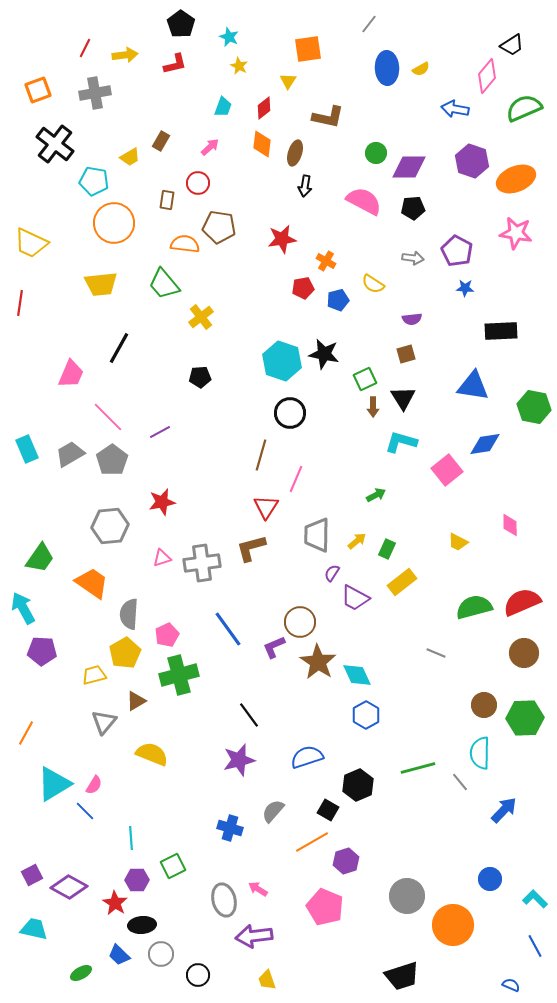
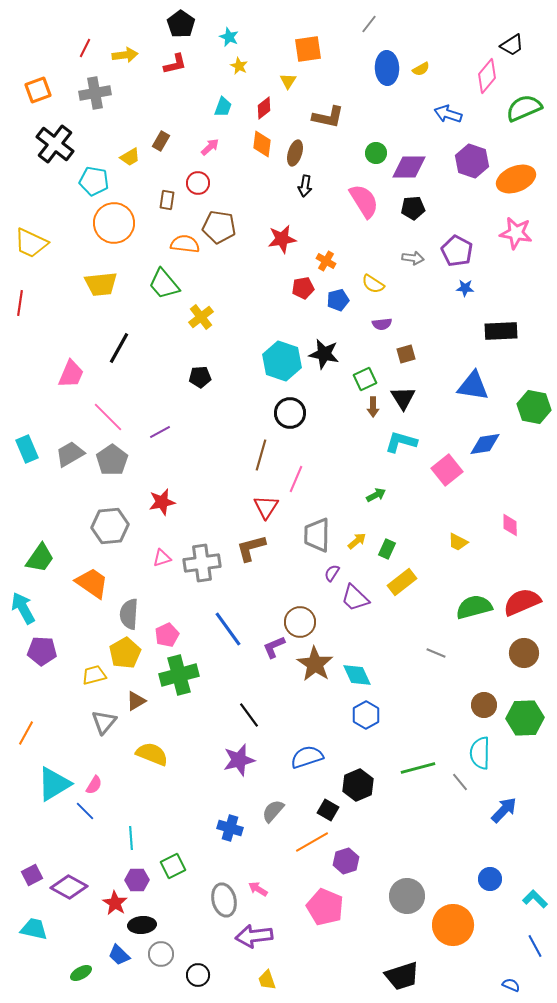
blue arrow at (455, 109): moved 7 px left, 5 px down; rotated 8 degrees clockwise
pink semicircle at (364, 201): rotated 30 degrees clockwise
purple semicircle at (412, 319): moved 30 px left, 5 px down
purple trapezoid at (355, 598): rotated 16 degrees clockwise
brown star at (318, 662): moved 3 px left, 2 px down
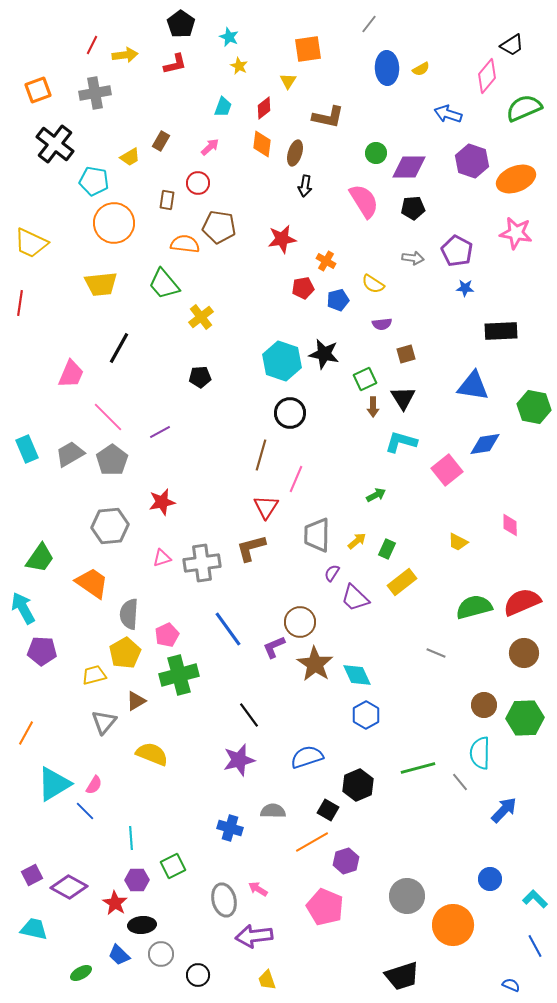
red line at (85, 48): moved 7 px right, 3 px up
gray semicircle at (273, 811): rotated 50 degrees clockwise
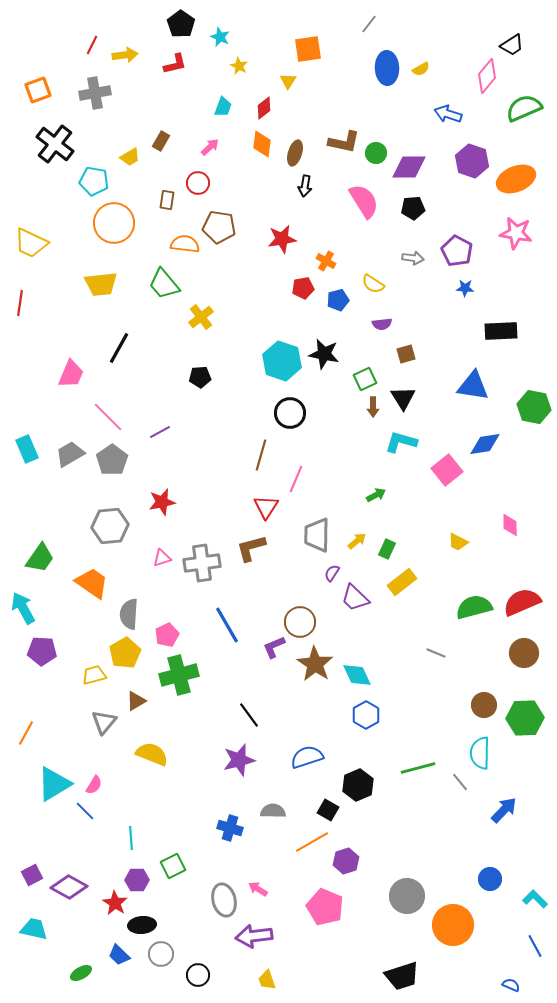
cyan star at (229, 37): moved 9 px left
brown L-shape at (328, 117): moved 16 px right, 25 px down
blue line at (228, 629): moved 1 px left, 4 px up; rotated 6 degrees clockwise
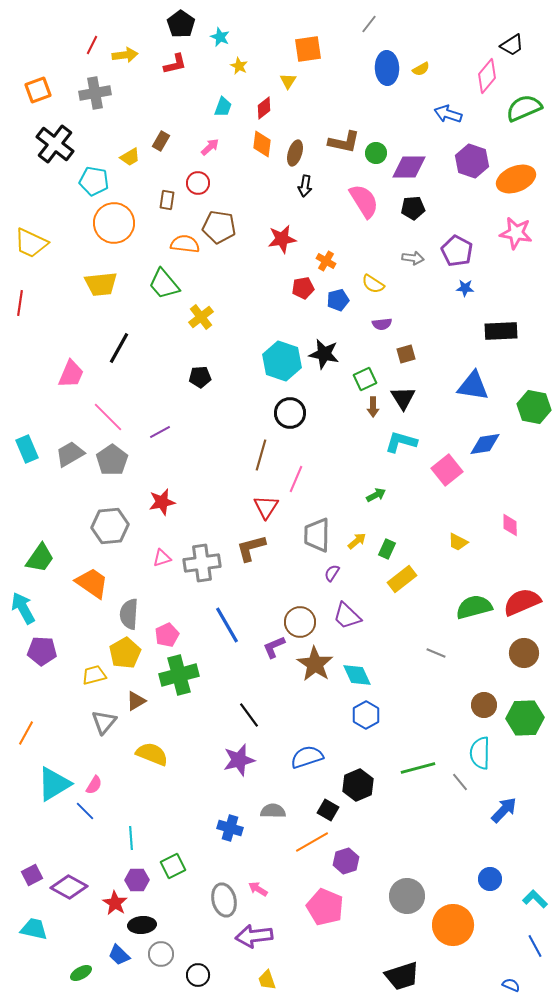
yellow rectangle at (402, 582): moved 3 px up
purple trapezoid at (355, 598): moved 8 px left, 18 px down
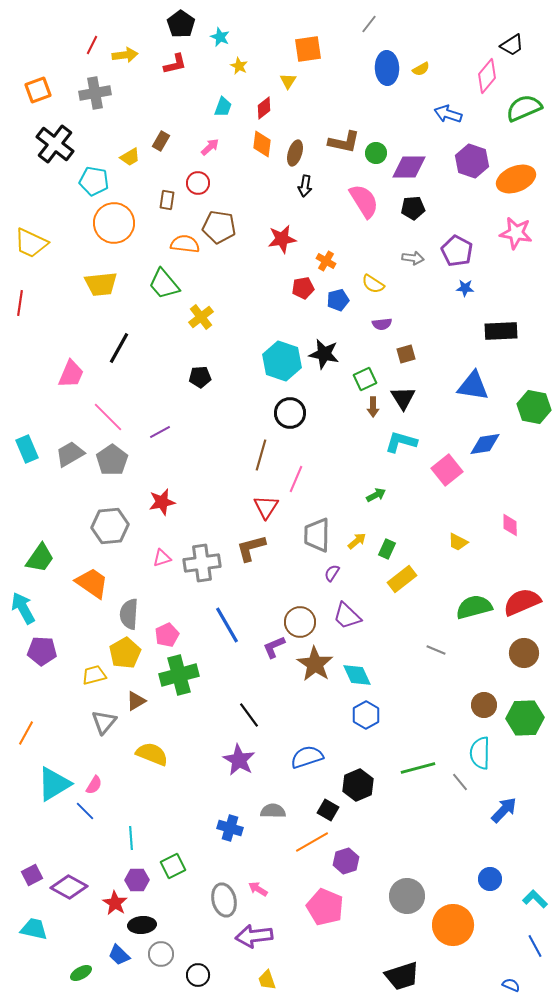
gray line at (436, 653): moved 3 px up
purple star at (239, 760): rotated 28 degrees counterclockwise
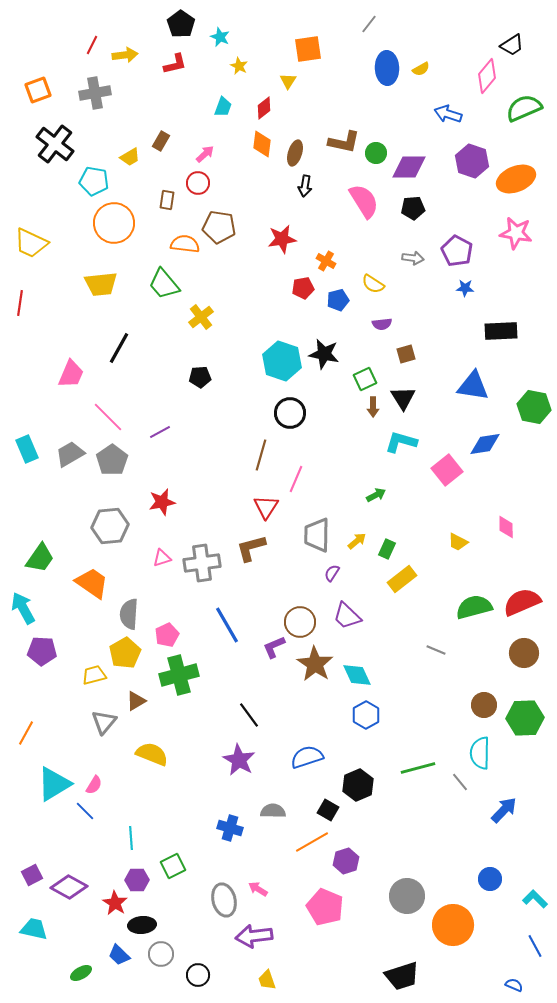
pink arrow at (210, 147): moved 5 px left, 7 px down
pink diamond at (510, 525): moved 4 px left, 2 px down
blue semicircle at (511, 985): moved 3 px right
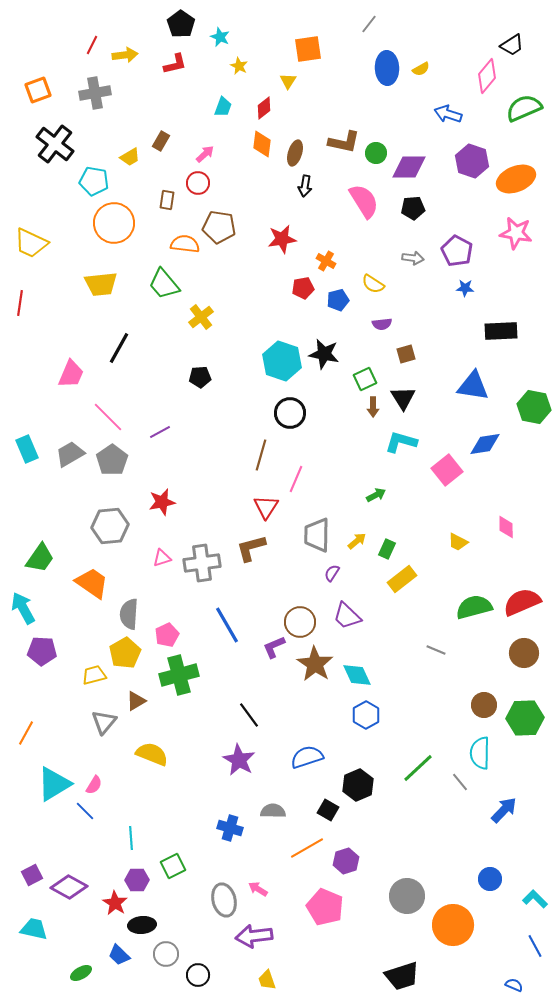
green line at (418, 768): rotated 28 degrees counterclockwise
orange line at (312, 842): moved 5 px left, 6 px down
gray circle at (161, 954): moved 5 px right
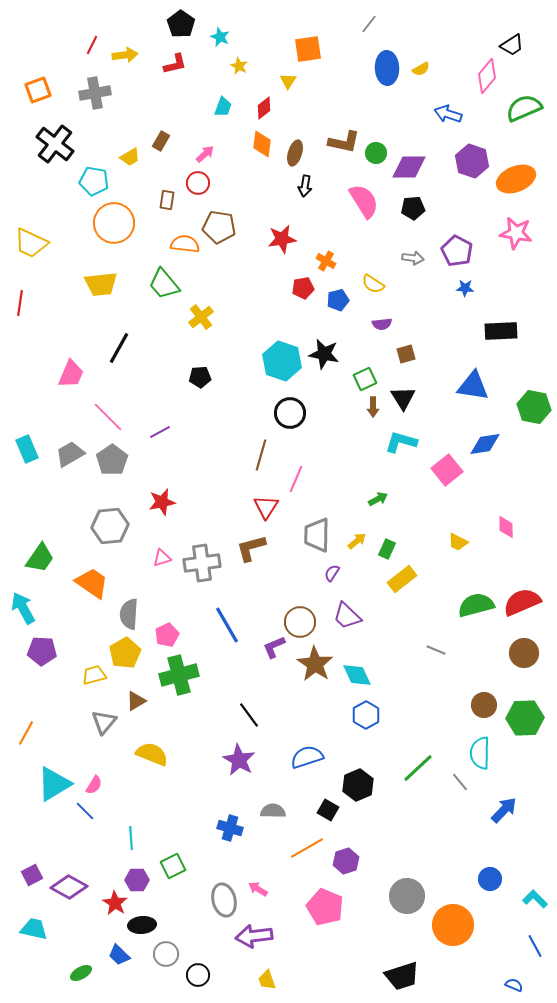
green arrow at (376, 495): moved 2 px right, 4 px down
green semicircle at (474, 607): moved 2 px right, 2 px up
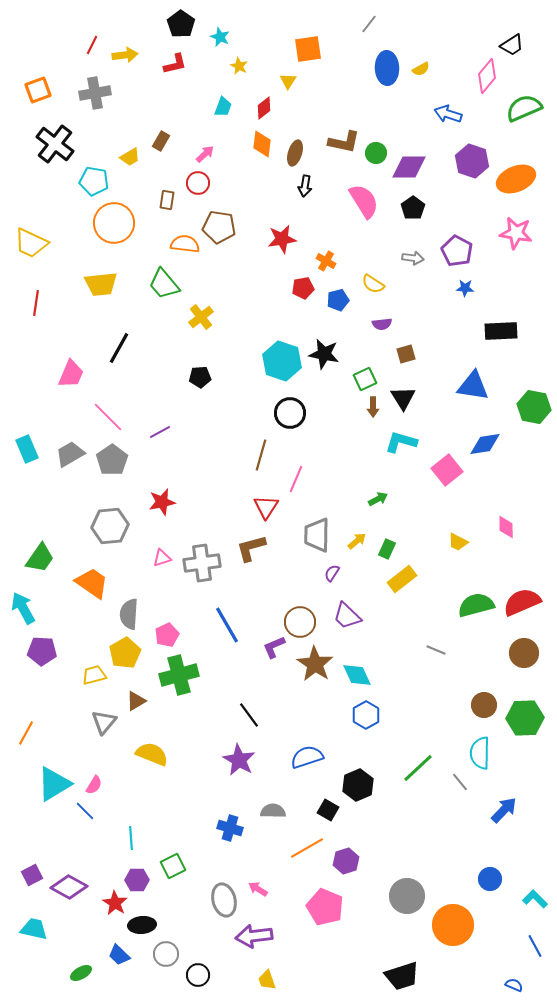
black pentagon at (413, 208): rotated 30 degrees counterclockwise
red line at (20, 303): moved 16 px right
